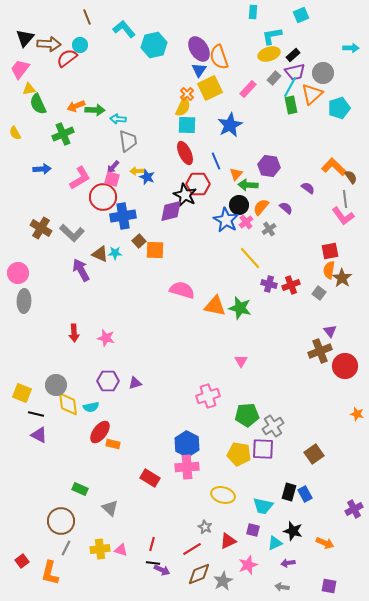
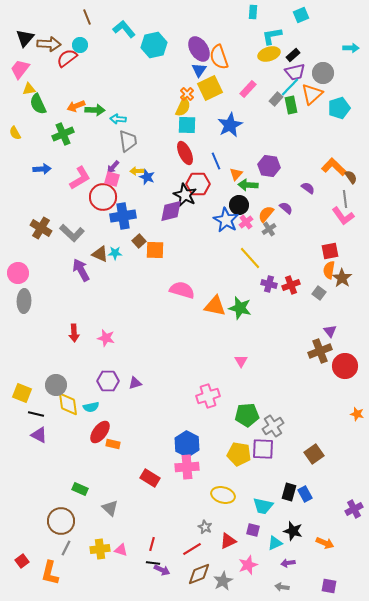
gray rectangle at (274, 78): moved 2 px right, 21 px down
cyan line at (290, 87): rotated 15 degrees clockwise
orange semicircle at (261, 207): moved 5 px right, 7 px down
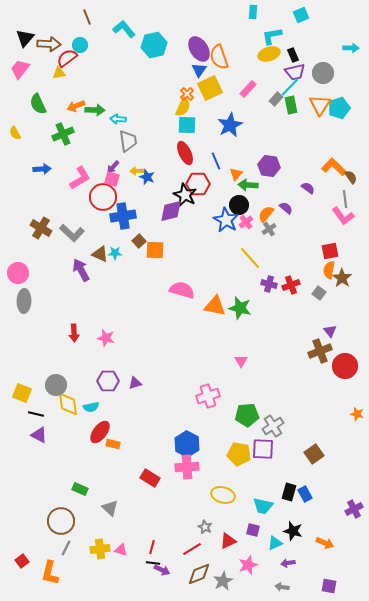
black rectangle at (293, 55): rotated 72 degrees counterclockwise
yellow triangle at (29, 89): moved 30 px right, 16 px up
orange triangle at (312, 94): moved 8 px right, 11 px down; rotated 15 degrees counterclockwise
red line at (152, 544): moved 3 px down
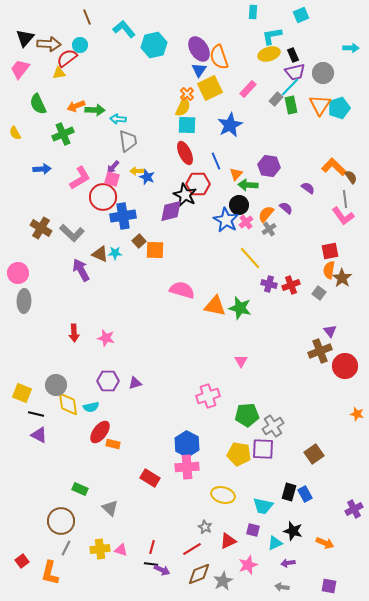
black line at (153, 563): moved 2 px left, 1 px down
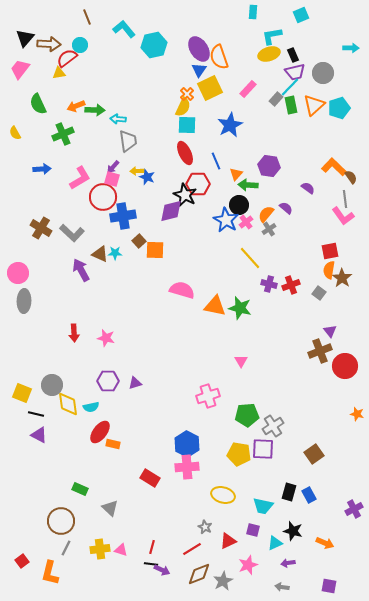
orange triangle at (320, 105): moved 6 px left; rotated 15 degrees clockwise
gray circle at (56, 385): moved 4 px left
blue rectangle at (305, 494): moved 4 px right, 1 px down
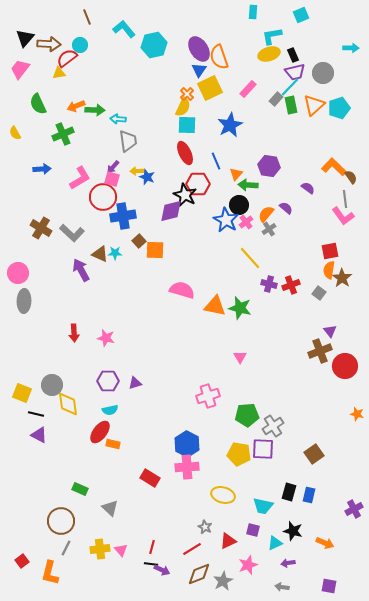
pink triangle at (241, 361): moved 1 px left, 4 px up
cyan semicircle at (91, 407): moved 19 px right, 3 px down
blue rectangle at (309, 495): rotated 42 degrees clockwise
pink triangle at (121, 550): rotated 32 degrees clockwise
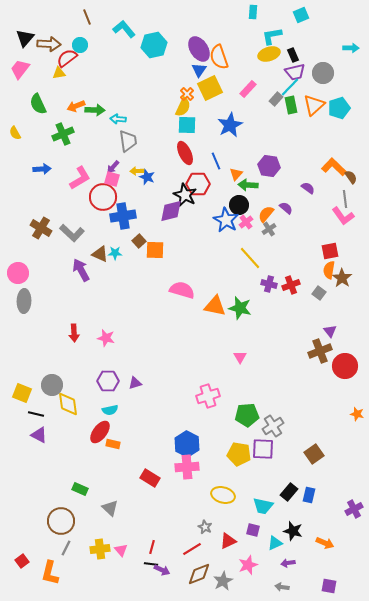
black rectangle at (289, 492): rotated 24 degrees clockwise
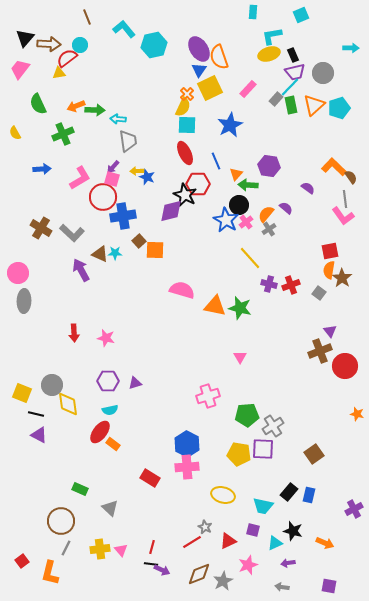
orange rectangle at (113, 444): rotated 24 degrees clockwise
red line at (192, 549): moved 7 px up
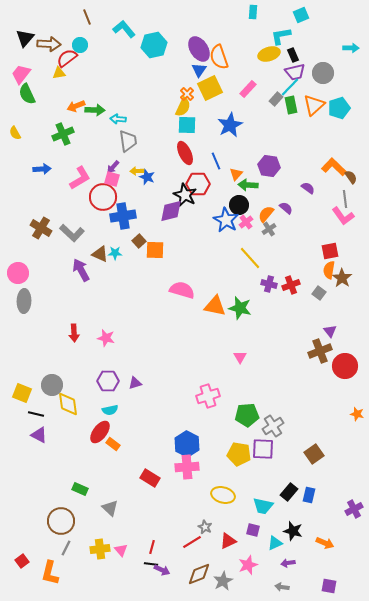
cyan L-shape at (272, 36): moved 9 px right
pink trapezoid at (20, 69): moved 1 px right, 5 px down
green semicircle at (38, 104): moved 11 px left, 10 px up
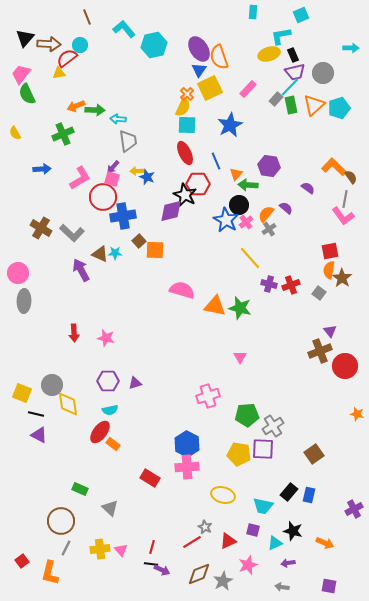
gray line at (345, 199): rotated 18 degrees clockwise
